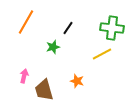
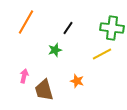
green star: moved 2 px right, 3 px down
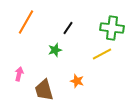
pink arrow: moved 5 px left, 2 px up
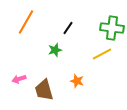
pink arrow: moved 5 px down; rotated 120 degrees counterclockwise
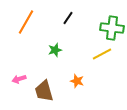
black line: moved 10 px up
brown trapezoid: moved 1 px down
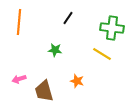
orange line: moved 7 px left; rotated 25 degrees counterclockwise
green star: rotated 24 degrees clockwise
yellow line: rotated 60 degrees clockwise
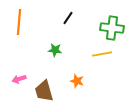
yellow line: rotated 42 degrees counterclockwise
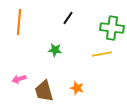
orange star: moved 7 px down
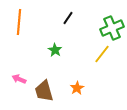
green cross: rotated 30 degrees counterclockwise
green star: rotated 24 degrees clockwise
yellow line: rotated 42 degrees counterclockwise
pink arrow: rotated 40 degrees clockwise
orange star: rotated 24 degrees clockwise
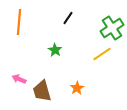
green cross: rotated 10 degrees counterclockwise
yellow line: rotated 18 degrees clockwise
brown trapezoid: moved 2 px left
